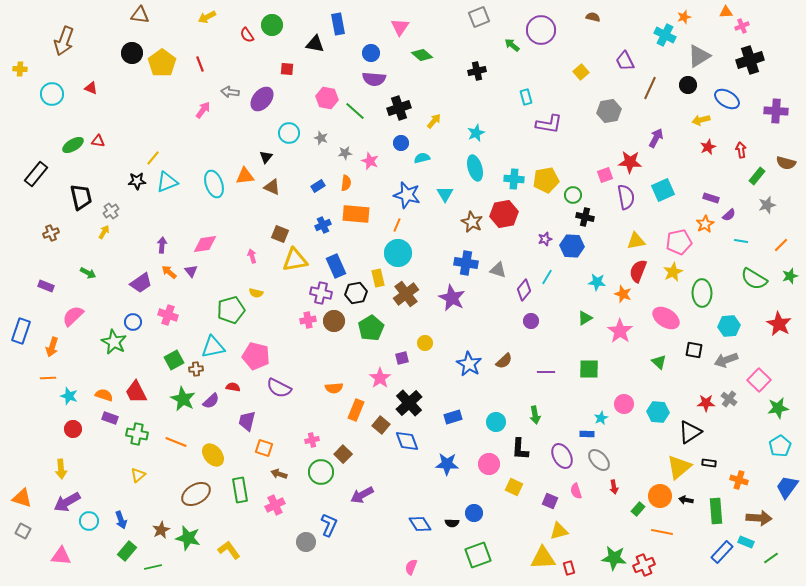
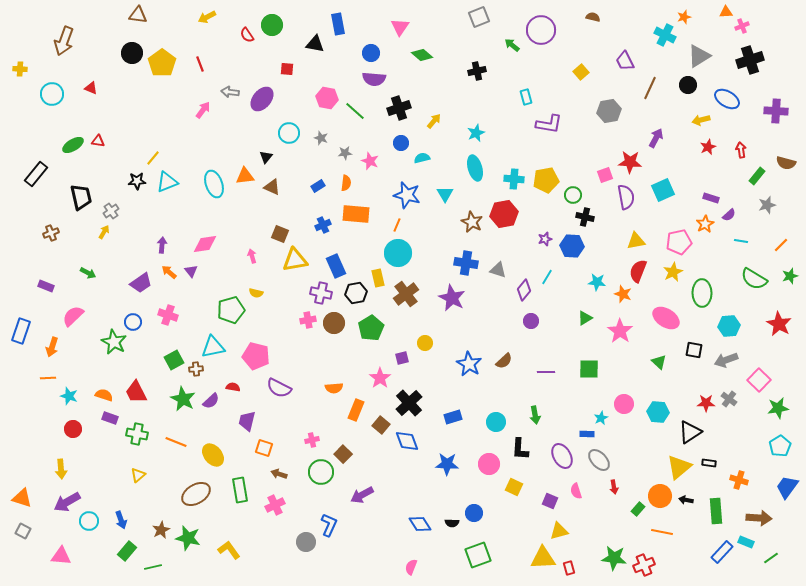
brown triangle at (140, 15): moved 2 px left
brown circle at (334, 321): moved 2 px down
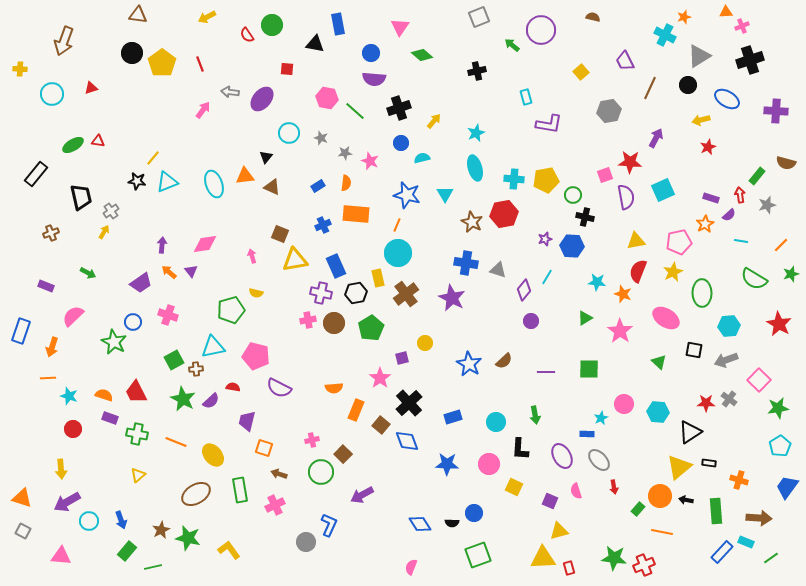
red triangle at (91, 88): rotated 40 degrees counterclockwise
red arrow at (741, 150): moved 1 px left, 45 px down
black star at (137, 181): rotated 12 degrees clockwise
green star at (790, 276): moved 1 px right, 2 px up
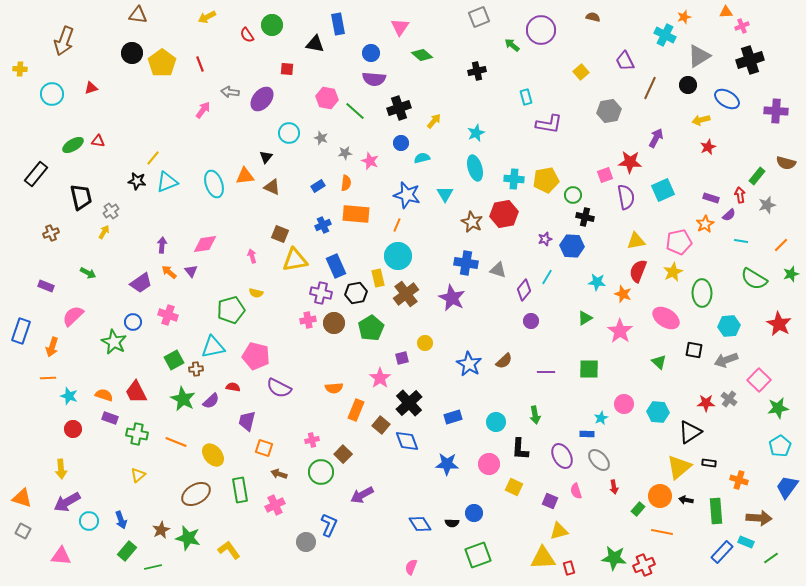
cyan circle at (398, 253): moved 3 px down
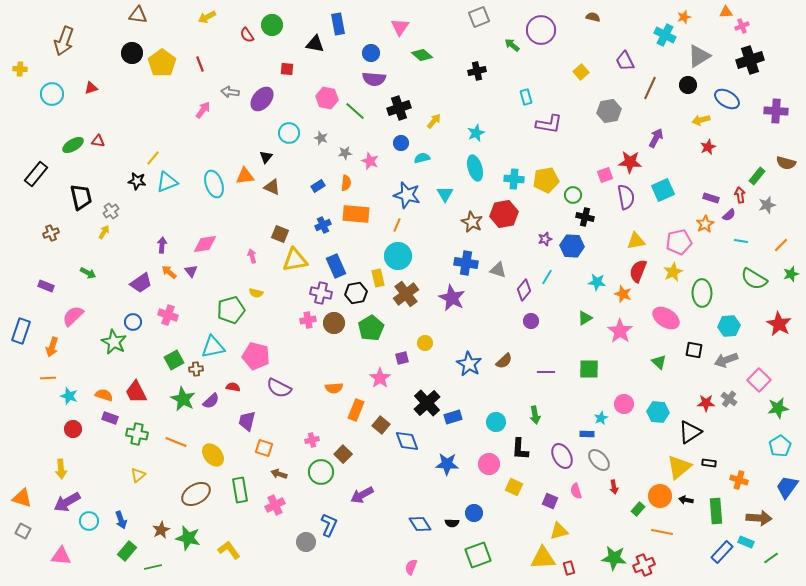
black cross at (409, 403): moved 18 px right
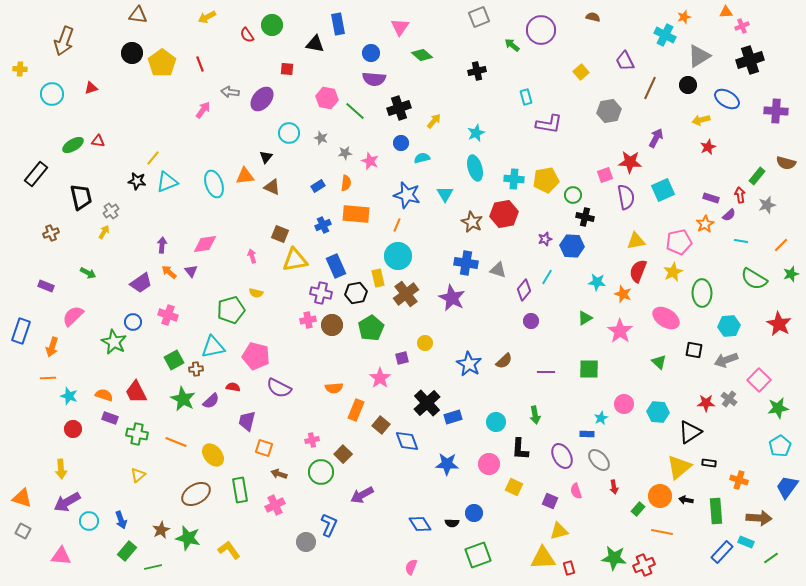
brown circle at (334, 323): moved 2 px left, 2 px down
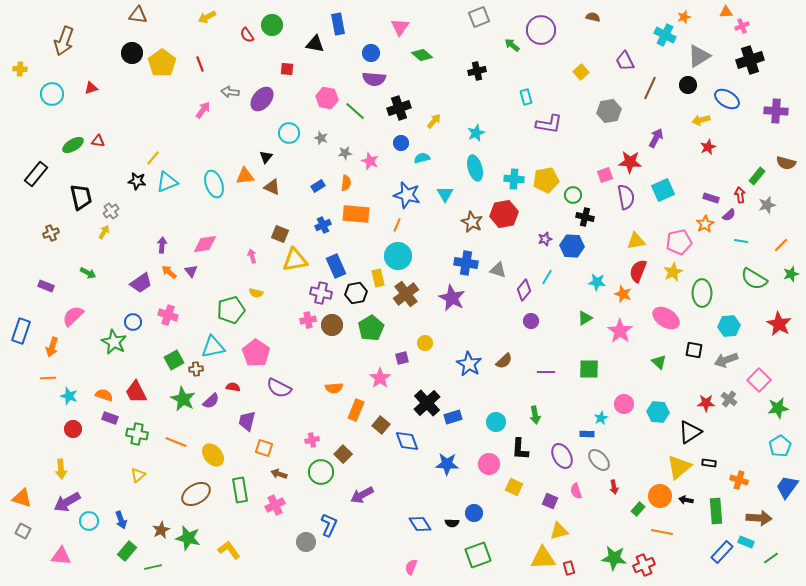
pink pentagon at (256, 356): moved 3 px up; rotated 20 degrees clockwise
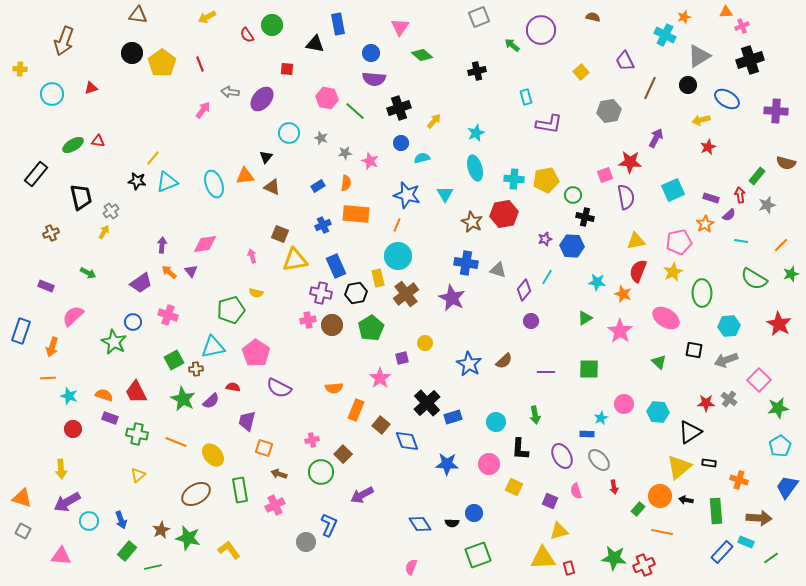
cyan square at (663, 190): moved 10 px right
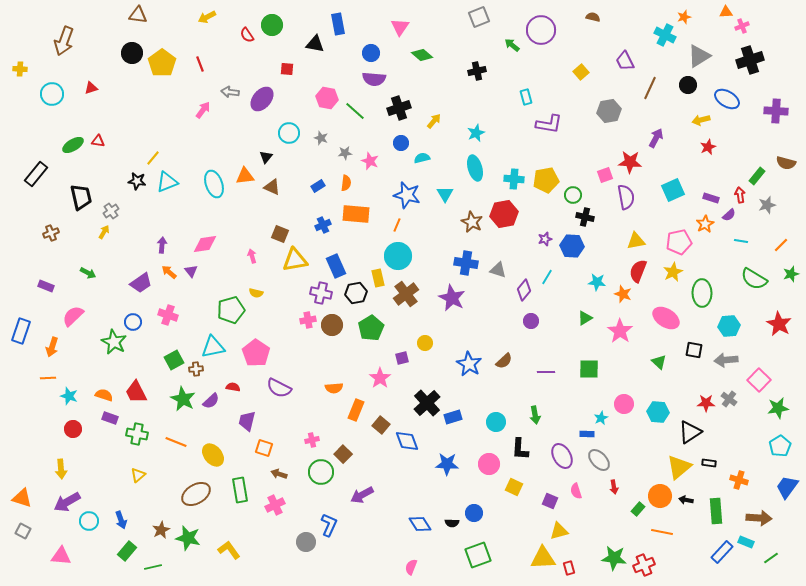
gray arrow at (726, 360): rotated 15 degrees clockwise
